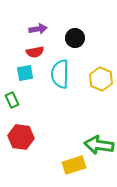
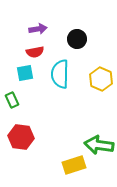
black circle: moved 2 px right, 1 px down
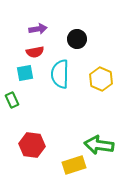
red hexagon: moved 11 px right, 8 px down
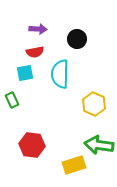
purple arrow: rotated 12 degrees clockwise
yellow hexagon: moved 7 px left, 25 px down
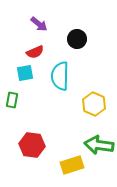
purple arrow: moved 1 px right, 5 px up; rotated 36 degrees clockwise
red semicircle: rotated 12 degrees counterclockwise
cyan semicircle: moved 2 px down
green rectangle: rotated 35 degrees clockwise
yellow rectangle: moved 2 px left
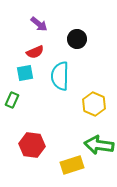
green rectangle: rotated 14 degrees clockwise
